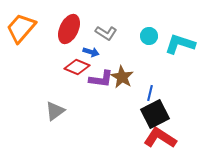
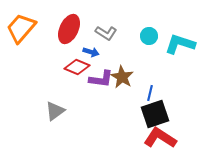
black square: rotated 8 degrees clockwise
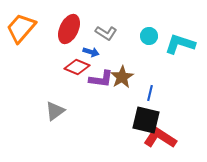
brown star: rotated 10 degrees clockwise
black square: moved 9 px left, 6 px down; rotated 32 degrees clockwise
